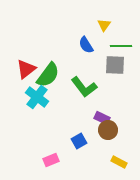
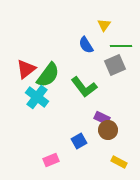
gray square: rotated 25 degrees counterclockwise
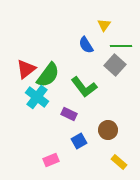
gray square: rotated 25 degrees counterclockwise
purple rectangle: moved 33 px left, 4 px up
yellow rectangle: rotated 14 degrees clockwise
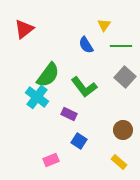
gray square: moved 10 px right, 12 px down
red triangle: moved 2 px left, 40 px up
brown circle: moved 15 px right
blue square: rotated 28 degrees counterclockwise
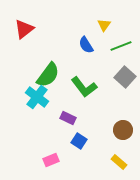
green line: rotated 20 degrees counterclockwise
purple rectangle: moved 1 px left, 4 px down
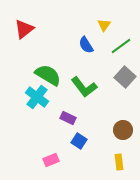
green line: rotated 15 degrees counterclockwise
green semicircle: rotated 96 degrees counterclockwise
yellow rectangle: rotated 42 degrees clockwise
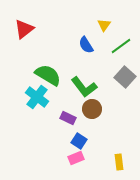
brown circle: moved 31 px left, 21 px up
pink rectangle: moved 25 px right, 2 px up
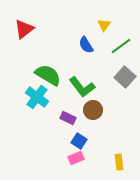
green L-shape: moved 2 px left
brown circle: moved 1 px right, 1 px down
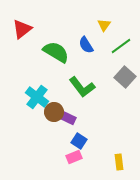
red triangle: moved 2 px left
green semicircle: moved 8 px right, 23 px up
brown circle: moved 39 px left, 2 px down
pink rectangle: moved 2 px left, 1 px up
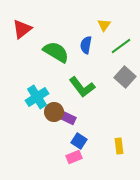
blue semicircle: rotated 42 degrees clockwise
cyan cross: rotated 20 degrees clockwise
yellow rectangle: moved 16 px up
